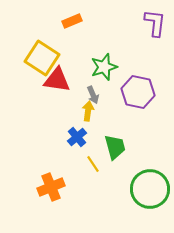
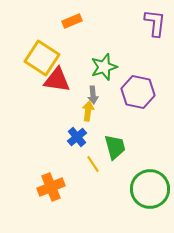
gray arrow: rotated 18 degrees clockwise
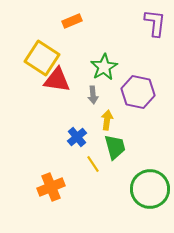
green star: rotated 12 degrees counterclockwise
yellow arrow: moved 19 px right, 9 px down
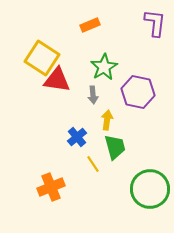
orange rectangle: moved 18 px right, 4 px down
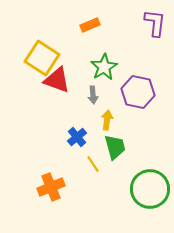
red triangle: rotated 12 degrees clockwise
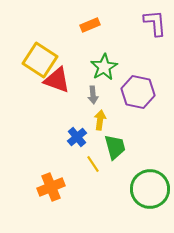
purple L-shape: rotated 12 degrees counterclockwise
yellow square: moved 2 px left, 2 px down
yellow arrow: moved 7 px left
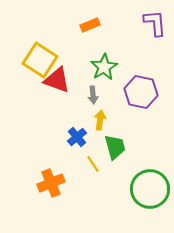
purple hexagon: moved 3 px right
orange cross: moved 4 px up
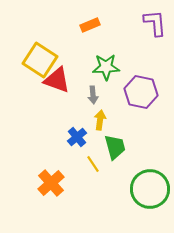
green star: moved 2 px right; rotated 28 degrees clockwise
orange cross: rotated 20 degrees counterclockwise
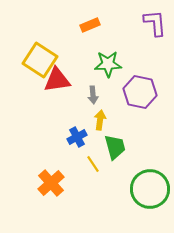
green star: moved 2 px right, 3 px up
red triangle: rotated 28 degrees counterclockwise
purple hexagon: moved 1 px left
blue cross: rotated 12 degrees clockwise
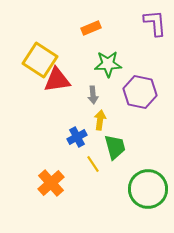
orange rectangle: moved 1 px right, 3 px down
green circle: moved 2 px left
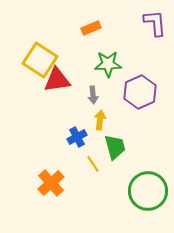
purple hexagon: rotated 24 degrees clockwise
green circle: moved 2 px down
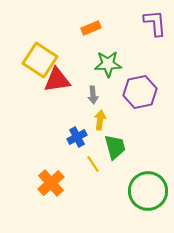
purple hexagon: rotated 12 degrees clockwise
